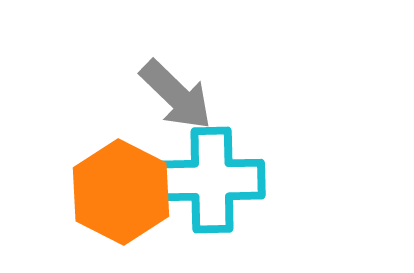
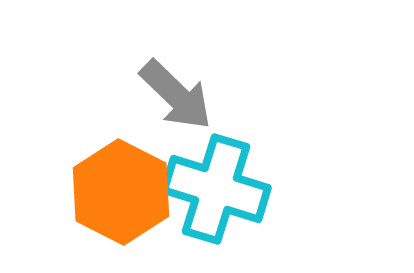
cyan cross: moved 4 px right, 9 px down; rotated 18 degrees clockwise
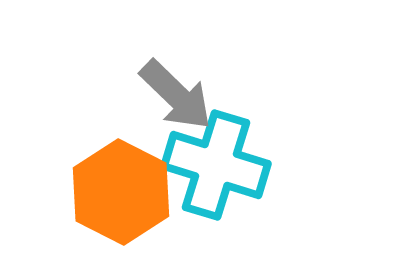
cyan cross: moved 24 px up
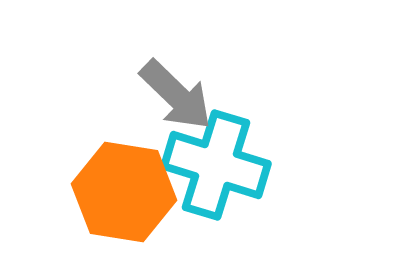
orange hexagon: moved 3 px right; rotated 18 degrees counterclockwise
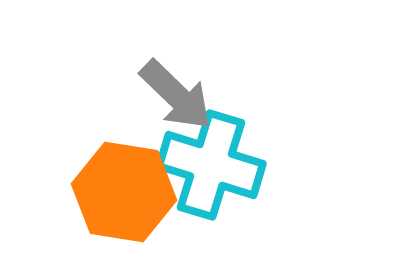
cyan cross: moved 5 px left
